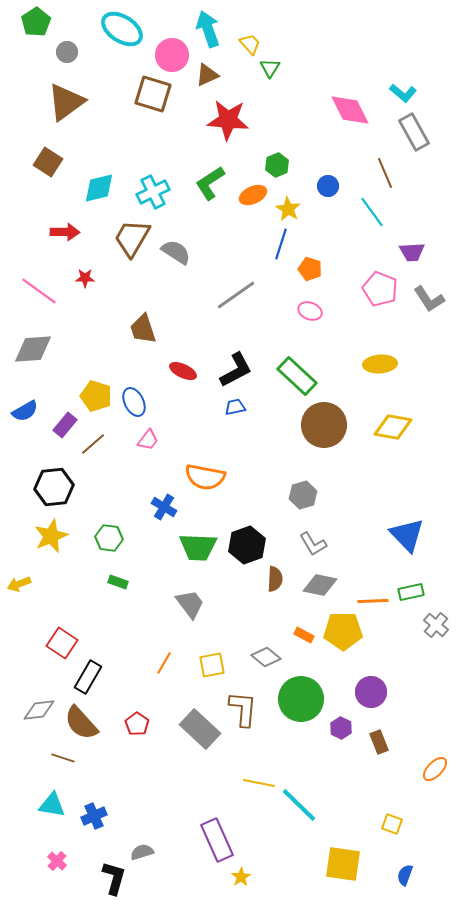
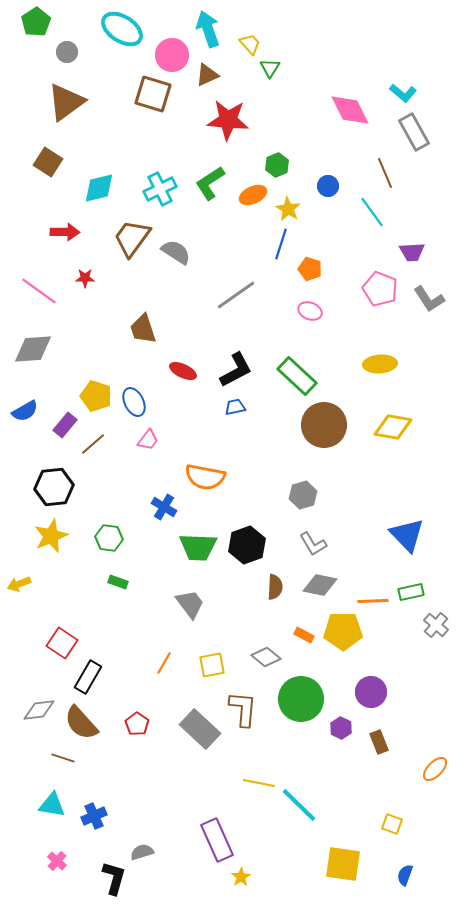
cyan cross at (153, 192): moved 7 px right, 3 px up
brown trapezoid at (132, 238): rotated 6 degrees clockwise
brown semicircle at (275, 579): moved 8 px down
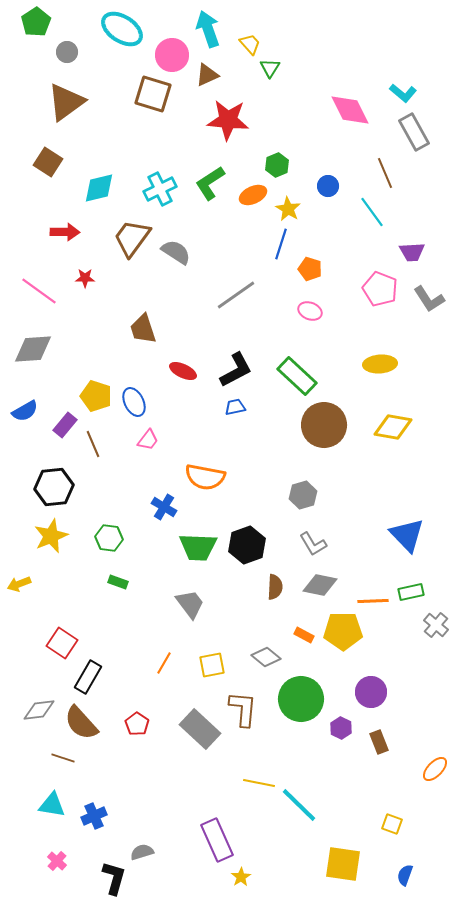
brown line at (93, 444): rotated 72 degrees counterclockwise
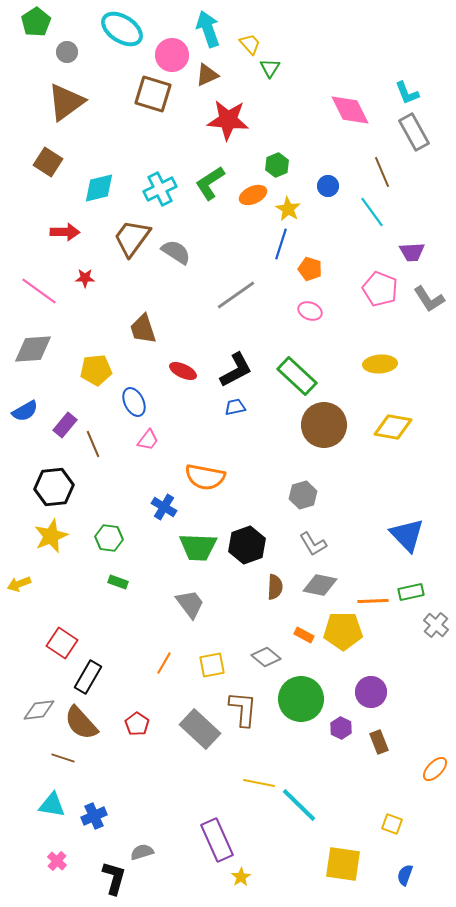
cyan L-shape at (403, 93): moved 4 px right; rotated 28 degrees clockwise
brown line at (385, 173): moved 3 px left, 1 px up
yellow pentagon at (96, 396): moved 26 px up; rotated 24 degrees counterclockwise
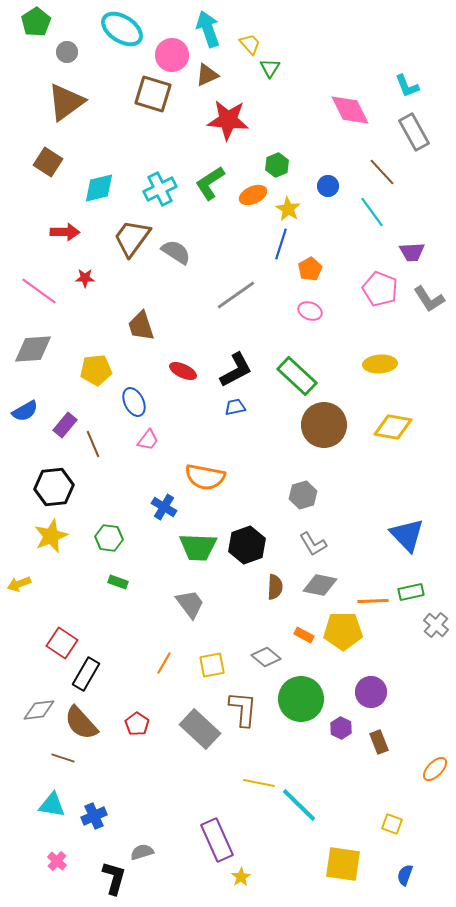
cyan L-shape at (407, 93): moved 7 px up
brown line at (382, 172): rotated 20 degrees counterclockwise
orange pentagon at (310, 269): rotated 25 degrees clockwise
brown trapezoid at (143, 329): moved 2 px left, 3 px up
black rectangle at (88, 677): moved 2 px left, 3 px up
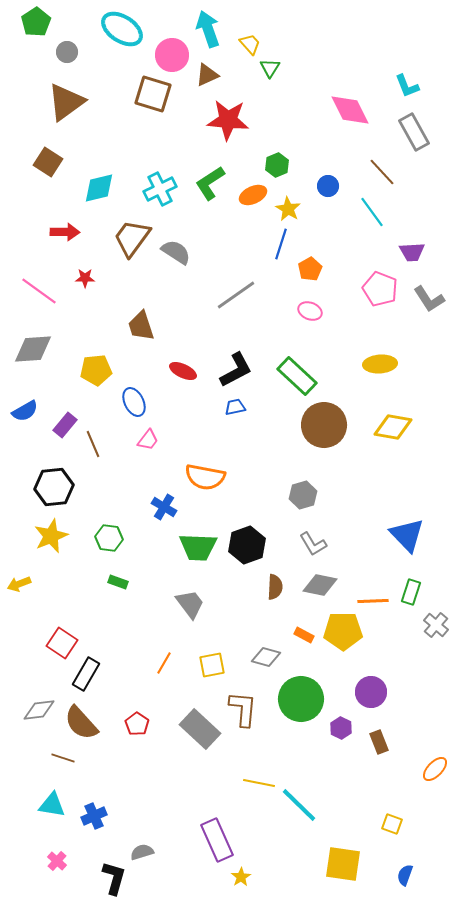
green rectangle at (411, 592): rotated 60 degrees counterclockwise
gray diamond at (266, 657): rotated 24 degrees counterclockwise
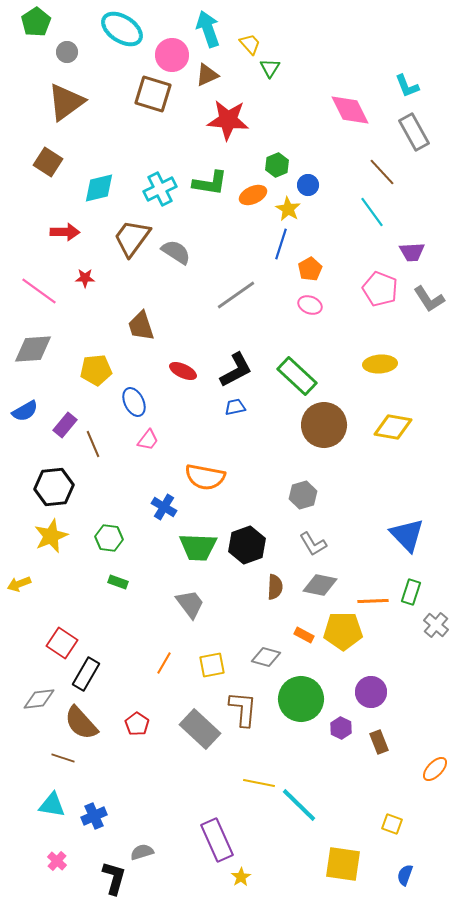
green L-shape at (210, 183): rotated 138 degrees counterclockwise
blue circle at (328, 186): moved 20 px left, 1 px up
pink ellipse at (310, 311): moved 6 px up
gray diamond at (39, 710): moved 11 px up
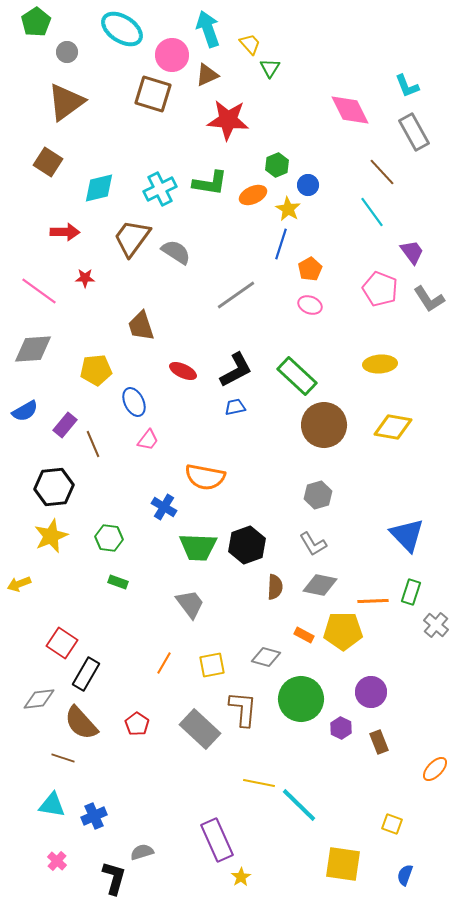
purple trapezoid at (412, 252): rotated 124 degrees counterclockwise
gray hexagon at (303, 495): moved 15 px right
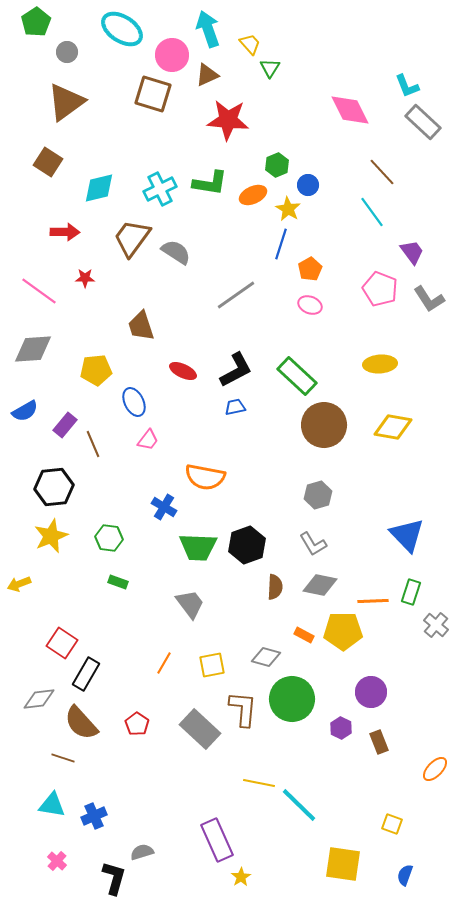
gray rectangle at (414, 132): moved 9 px right, 10 px up; rotated 18 degrees counterclockwise
green circle at (301, 699): moved 9 px left
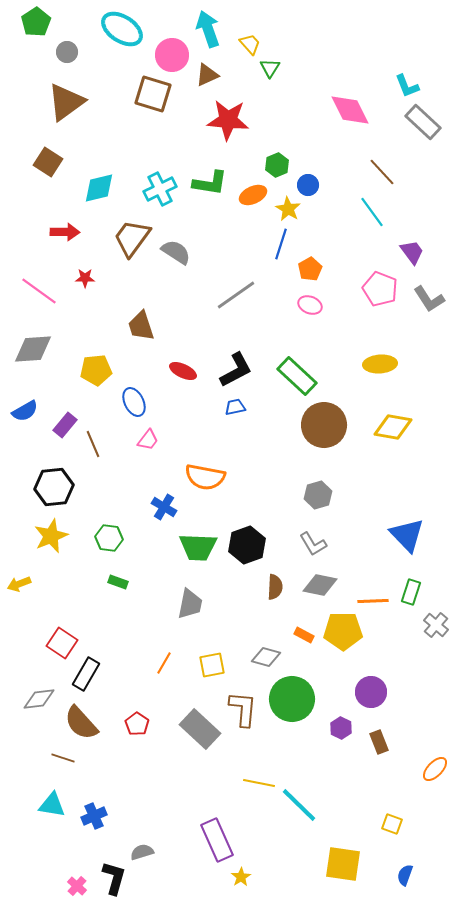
gray trapezoid at (190, 604): rotated 48 degrees clockwise
pink cross at (57, 861): moved 20 px right, 25 px down
